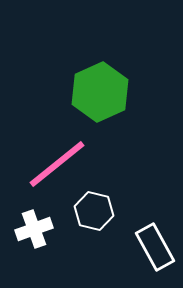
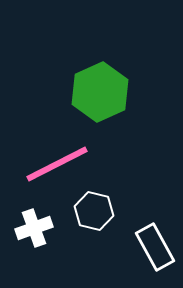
pink line: rotated 12 degrees clockwise
white cross: moved 1 px up
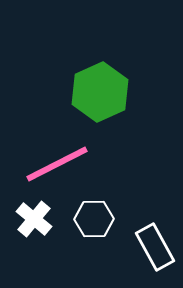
white hexagon: moved 8 px down; rotated 15 degrees counterclockwise
white cross: moved 9 px up; rotated 30 degrees counterclockwise
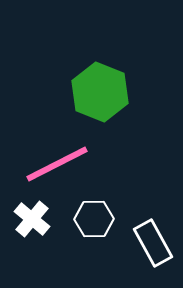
green hexagon: rotated 14 degrees counterclockwise
white cross: moved 2 px left
white rectangle: moved 2 px left, 4 px up
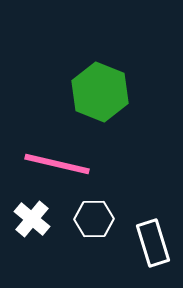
pink line: rotated 40 degrees clockwise
white rectangle: rotated 12 degrees clockwise
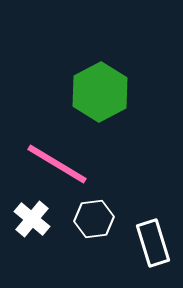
green hexagon: rotated 10 degrees clockwise
pink line: rotated 18 degrees clockwise
white hexagon: rotated 6 degrees counterclockwise
